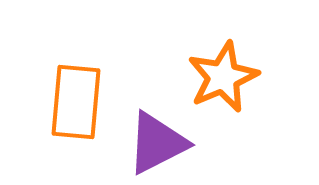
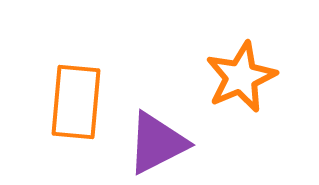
orange star: moved 18 px right
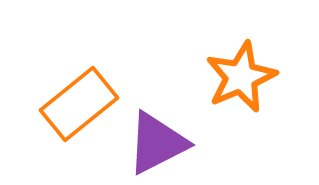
orange rectangle: moved 3 px right, 2 px down; rotated 46 degrees clockwise
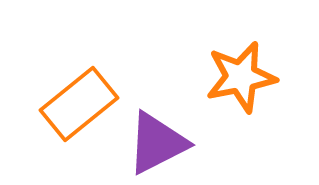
orange star: rotated 12 degrees clockwise
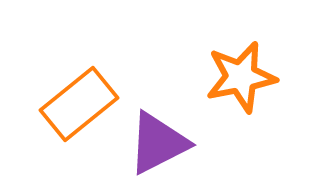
purple triangle: moved 1 px right
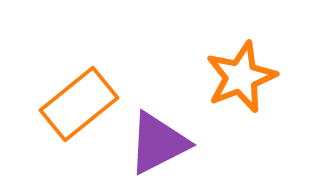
orange star: rotated 10 degrees counterclockwise
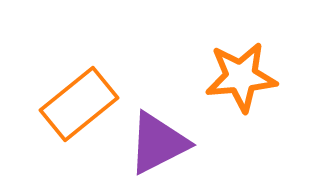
orange star: rotated 16 degrees clockwise
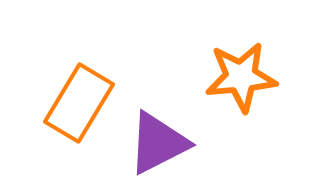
orange rectangle: moved 1 px up; rotated 20 degrees counterclockwise
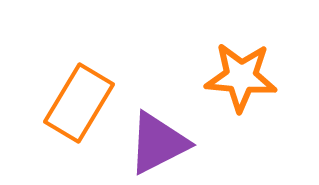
orange star: rotated 10 degrees clockwise
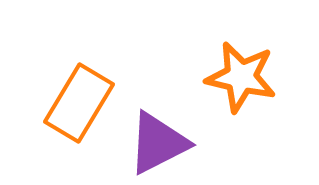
orange star: rotated 8 degrees clockwise
